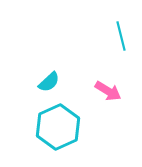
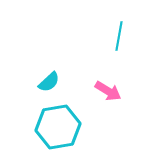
cyan line: moved 2 px left; rotated 24 degrees clockwise
cyan hexagon: rotated 15 degrees clockwise
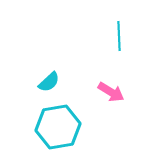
cyan line: rotated 12 degrees counterclockwise
pink arrow: moved 3 px right, 1 px down
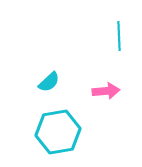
pink arrow: moved 5 px left, 1 px up; rotated 36 degrees counterclockwise
cyan hexagon: moved 5 px down
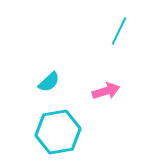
cyan line: moved 5 px up; rotated 28 degrees clockwise
pink arrow: rotated 12 degrees counterclockwise
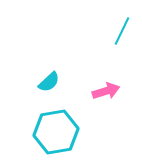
cyan line: moved 3 px right
cyan hexagon: moved 2 px left
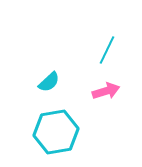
cyan line: moved 15 px left, 19 px down
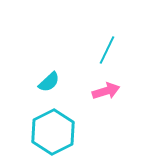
cyan hexagon: moved 3 px left; rotated 18 degrees counterclockwise
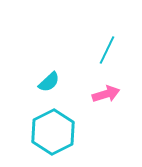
pink arrow: moved 3 px down
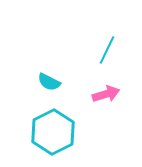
cyan semicircle: rotated 70 degrees clockwise
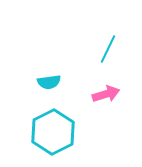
cyan line: moved 1 px right, 1 px up
cyan semicircle: rotated 35 degrees counterclockwise
